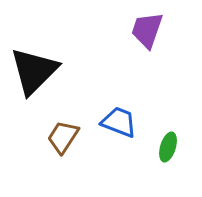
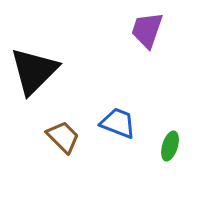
blue trapezoid: moved 1 px left, 1 px down
brown trapezoid: rotated 102 degrees clockwise
green ellipse: moved 2 px right, 1 px up
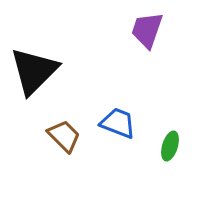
brown trapezoid: moved 1 px right, 1 px up
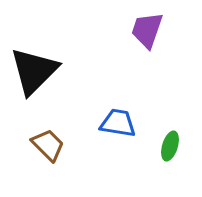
blue trapezoid: rotated 12 degrees counterclockwise
brown trapezoid: moved 16 px left, 9 px down
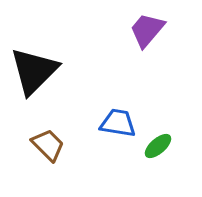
purple trapezoid: rotated 21 degrees clockwise
green ellipse: moved 12 px left; rotated 32 degrees clockwise
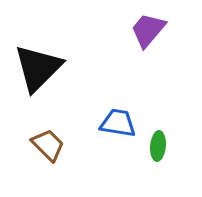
purple trapezoid: moved 1 px right
black triangle: moved 4 px right, 3 px up
green ellipse: rotated 44 degrees counterclockwise
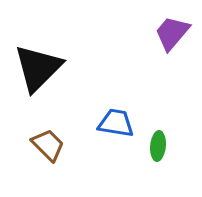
purple trapezoid: moved 24 px right, 3 px down
blue trapezoid: moved 2 px left
